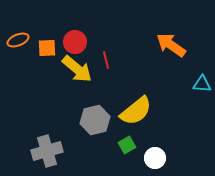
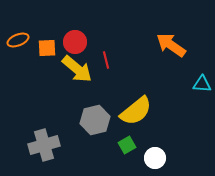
gray cross: moved 3 px left, 6 px up
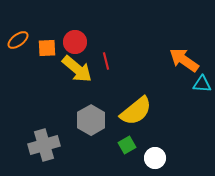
orange ellipse: rotated 15 degrees counterclockwise
orange arrow: moved 13 px right, 15 px down
red line: moved 1 px down
gray hexagon: moved 4 px left; rotated 16 degrees counterclockwise
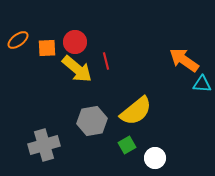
gray hexagon: moved 1 px right, 1 px down; rotated 20 degrees clockwise
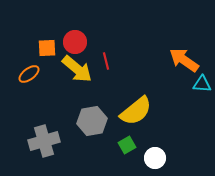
orange ellipse: moved 11 px right, 34 px down
gray cross: moved 4 px up
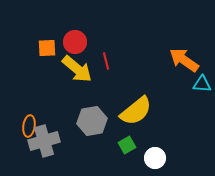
orange ellipse: moved 52 px down; rotated 45 degrees counterclockwise
